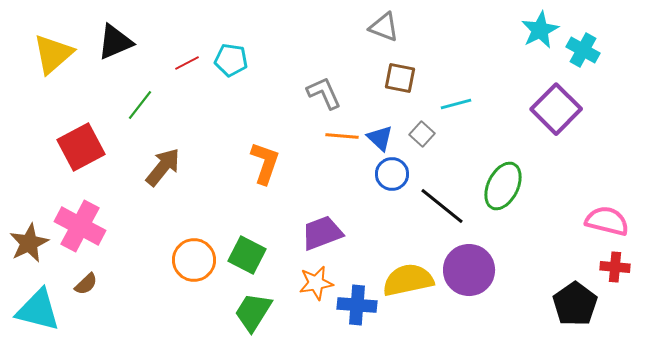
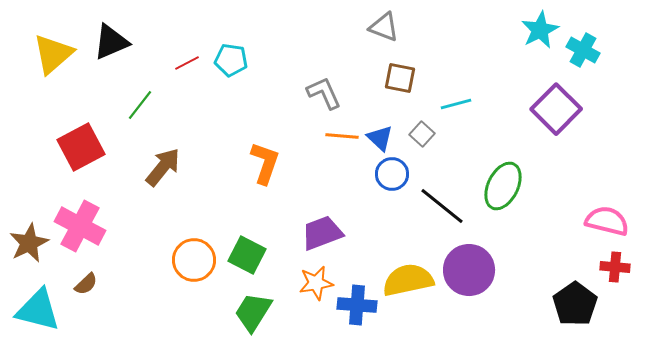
black triangle: moved 4 px left
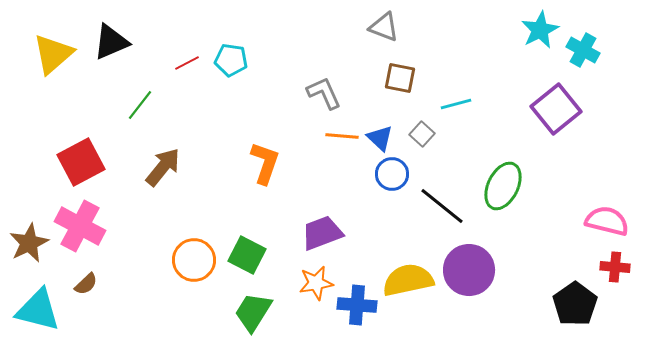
purple square: rotated 6 degrees clockwise
red square: moved 15 px down
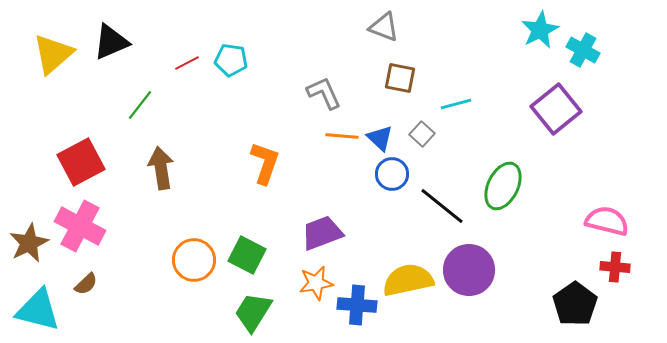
brown arrow: moved 2 px left, 1 px down; rotated 48 degrees counterclockwise
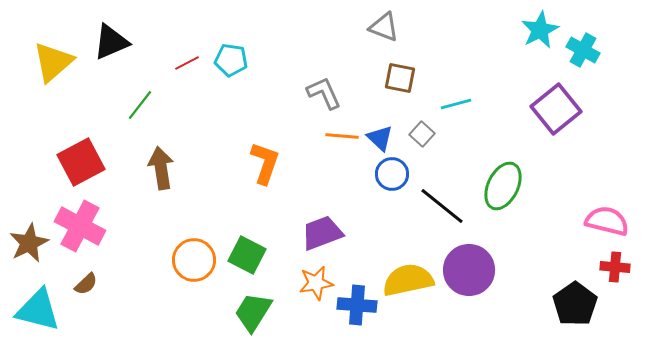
yellow triangle: moved 8 px down
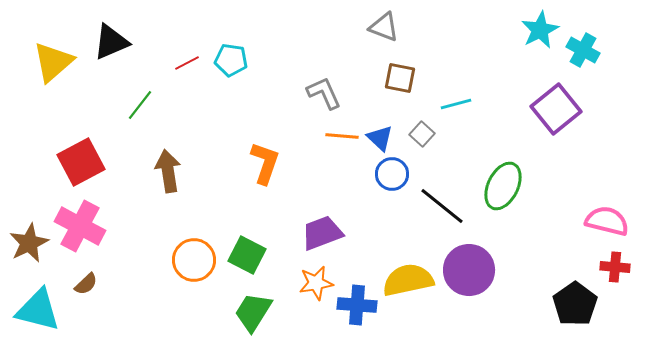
brown arrow: moved 7 px right, 3 px down
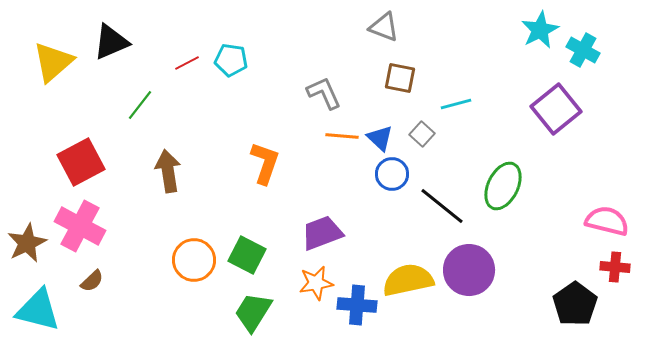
brown star: moved 2 px left
brown semicircle: moved 6 px right, 3 px up
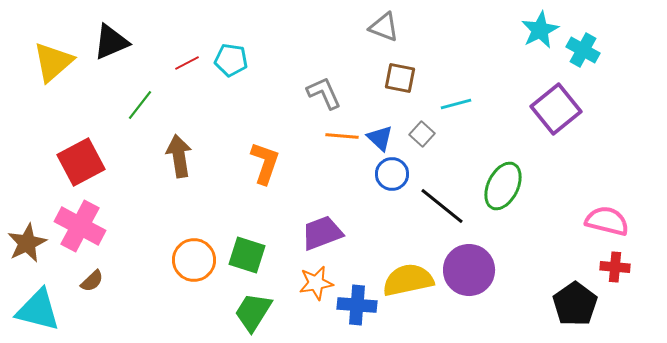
brown arrow: moved 11 px right, 15 px up
green square: rotated 9 degrees counterclockwise
